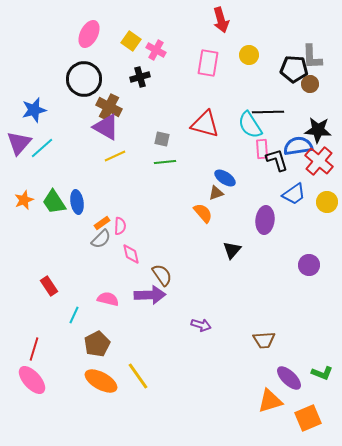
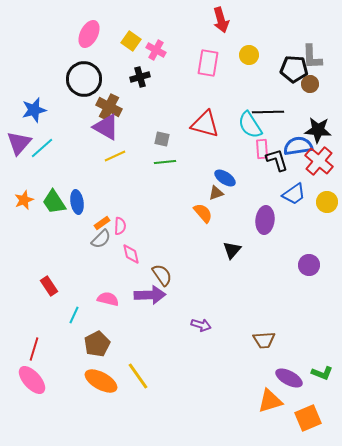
purple ellipse at (289, 378): rotated 16 degrees counterclockwise
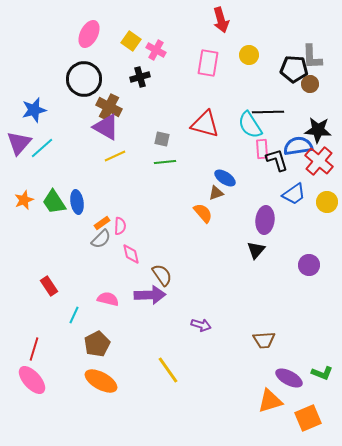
black triangle at (232, 250): moved 24 px right
yellow line at (138, 376): moved 30 px right, 6 px up
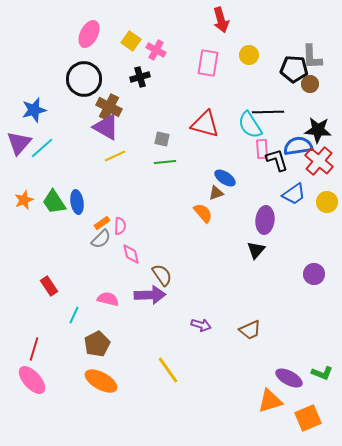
purple circle at (309, 265): moved 5 px right, 9 px down
brown trapezoid at (264, 340): moved 14 px left, 10 px up; rotated 20 degrees counterclockwise
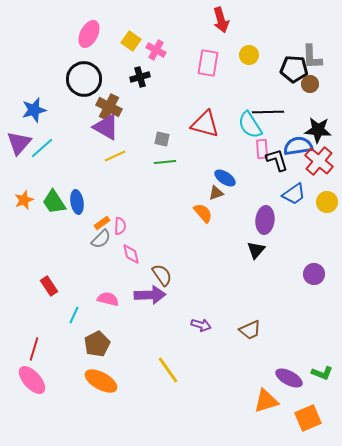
orange triangle at (270, 401): moved 4 px left
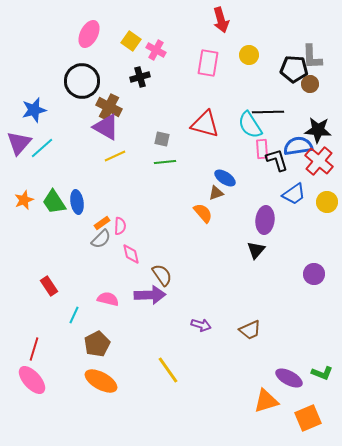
black circle at (84, 79): moved 2 px left, 2 px down
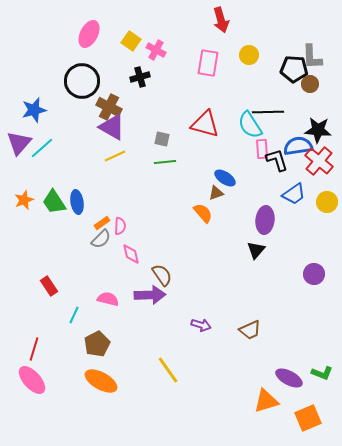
purple triangle at (106, 127): moved 6 px right
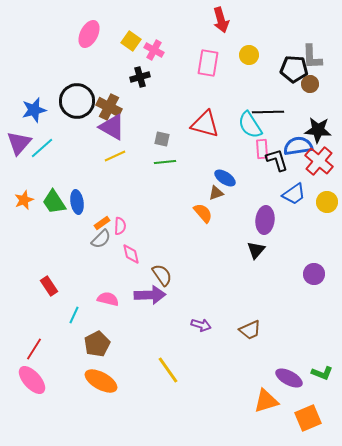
pink cross at (156, 50): moved 2 px left
black circle at (82, 81): moved 5 px left, 20 px down
red line at (34, 349): rotated 15 degrees clockwise
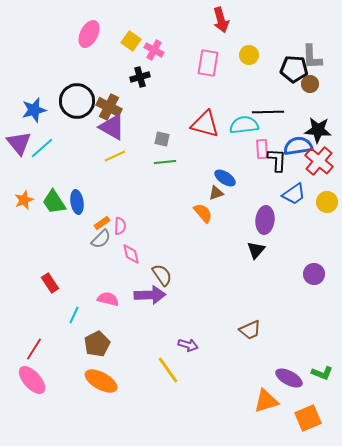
cyan semicircle at (250, 125): moved 6 px left; rotated 116 degrees clockwise
purple triangle at (19, 143): rotated 20 degrees counterclockwise
black L-shape at (277, 160): rotated 20 degrees clockwise
red rectangle at (49, 286): moved 1 px right, 3 px up
purple arrow at (201, 325): moved 13 px left, 20 px down
